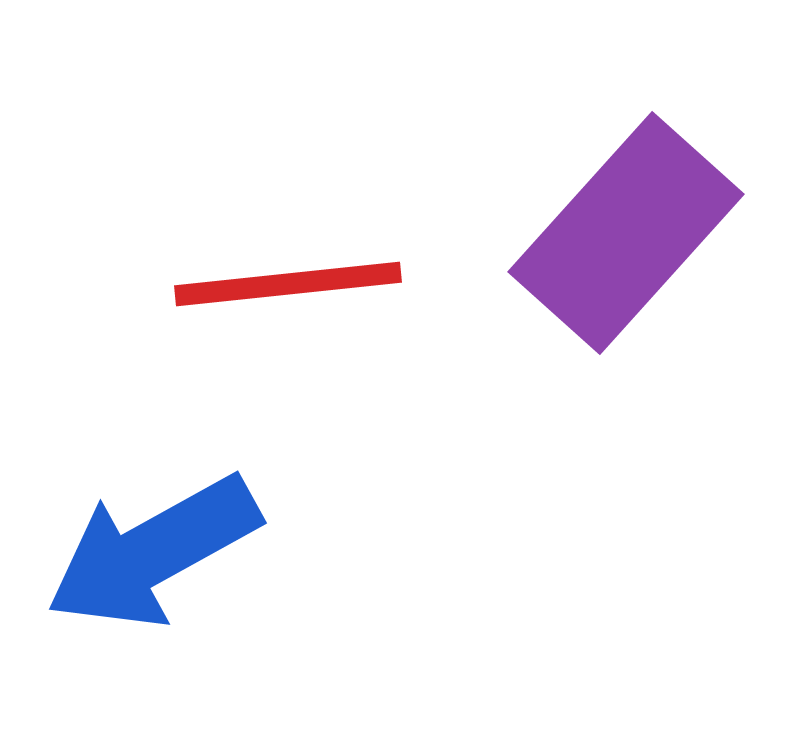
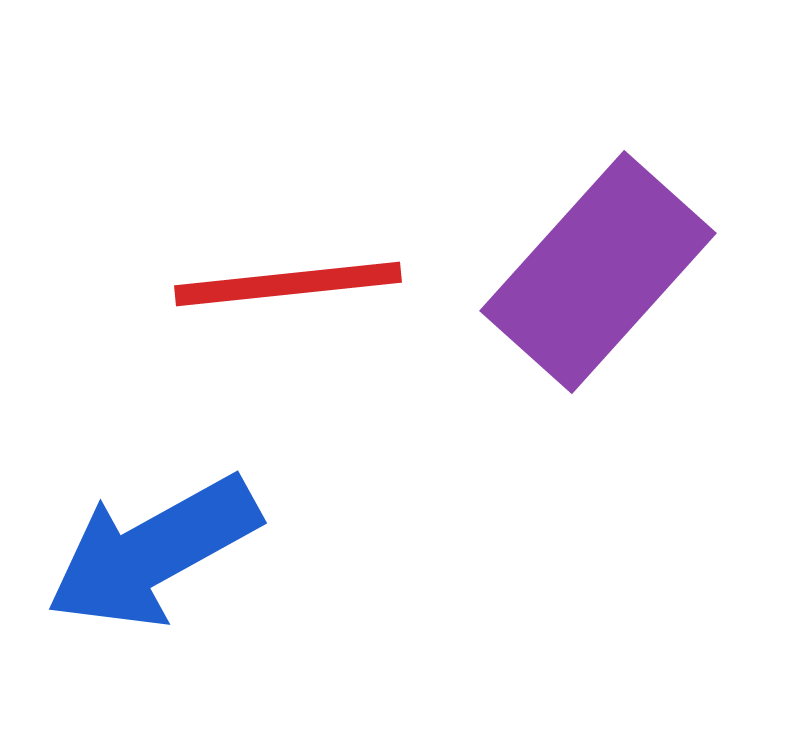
purple rectangle: moved 28 px left, 39 px down
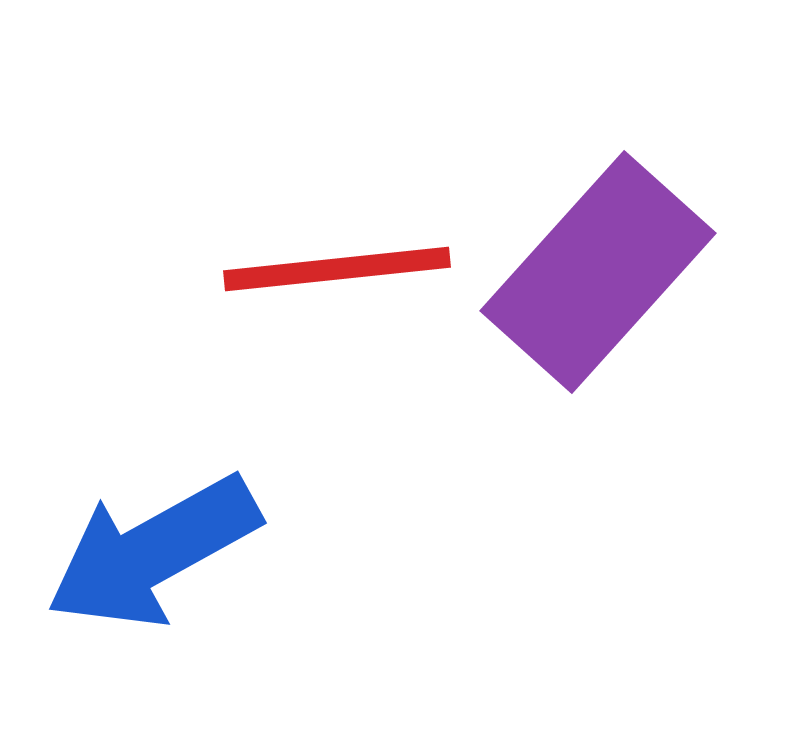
red line: moved 49 px right, 15 px up
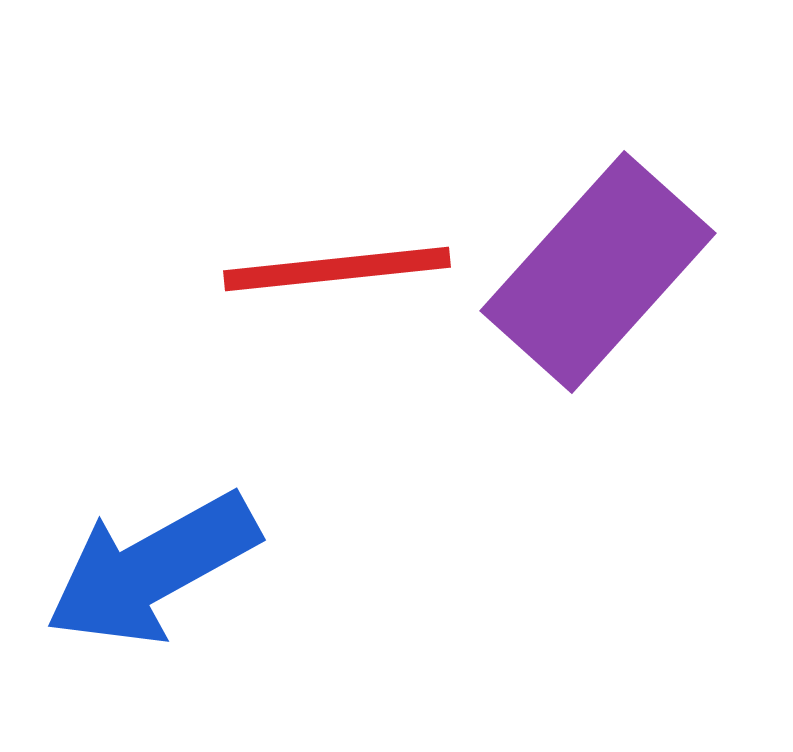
blue arrow: moved 1 px left, 17 px down
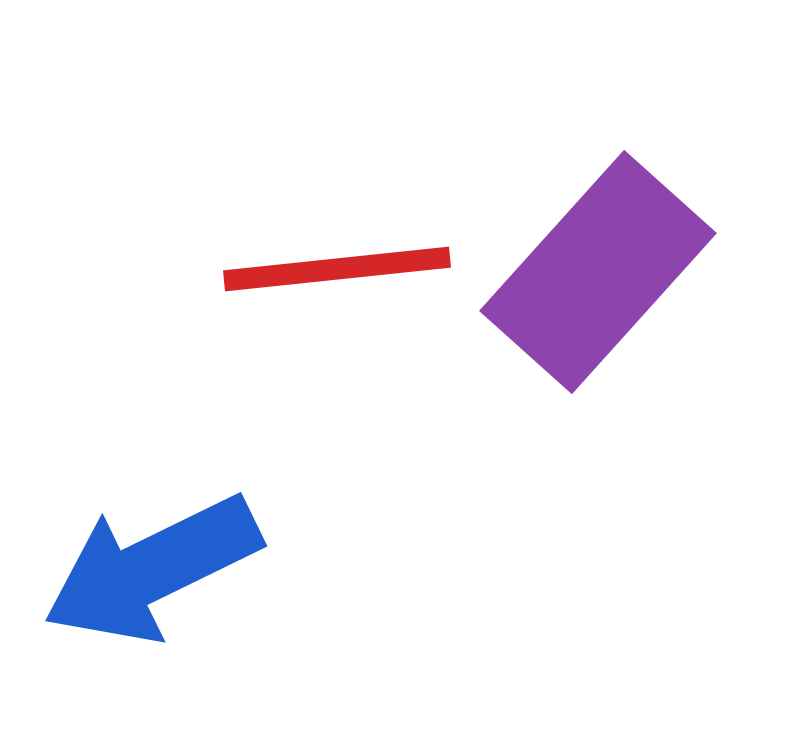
blue arrow: rotated 3 degrees clockwise
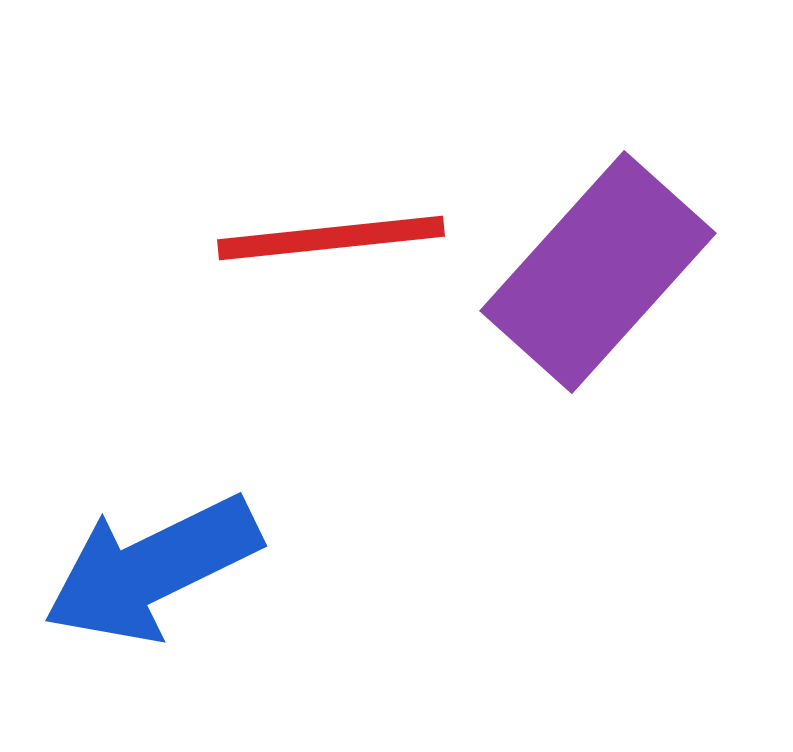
red line: moved 6 px left, 31 px up
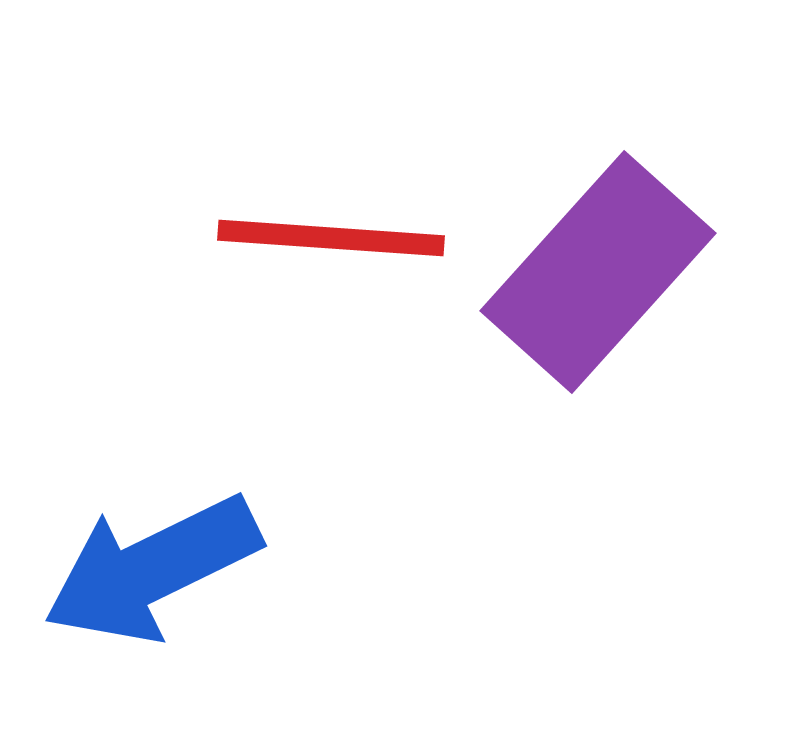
red line: rotated 10 degrees clockwise
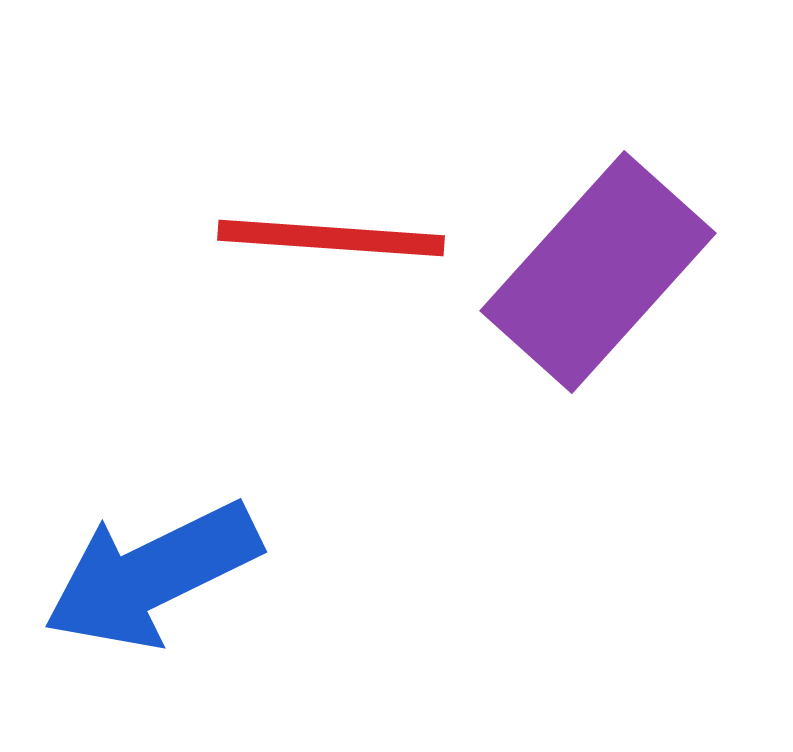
blue arrow: moved 6 px down
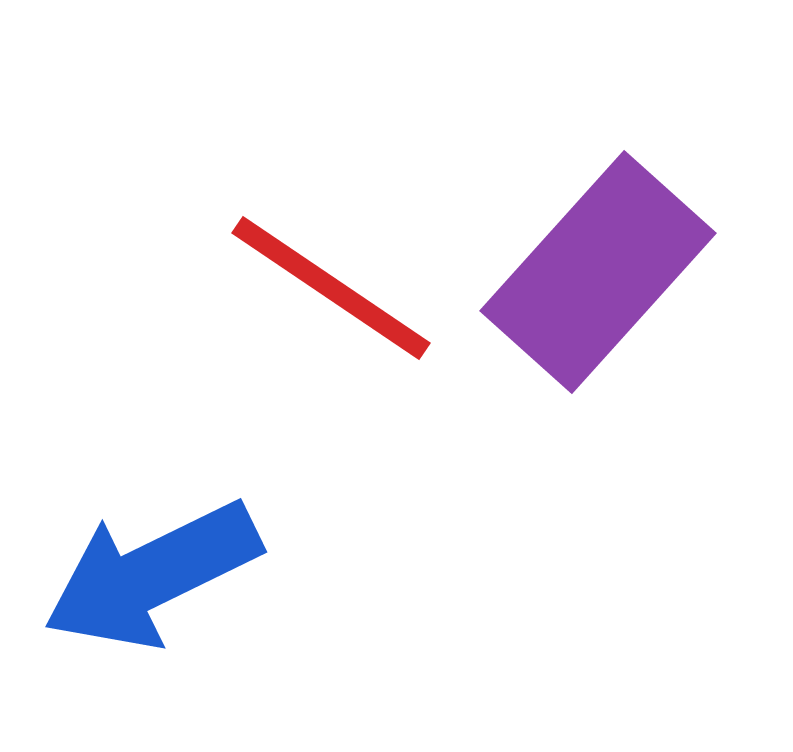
red line: moved 50 px down; rotated 30 degrees clockwise
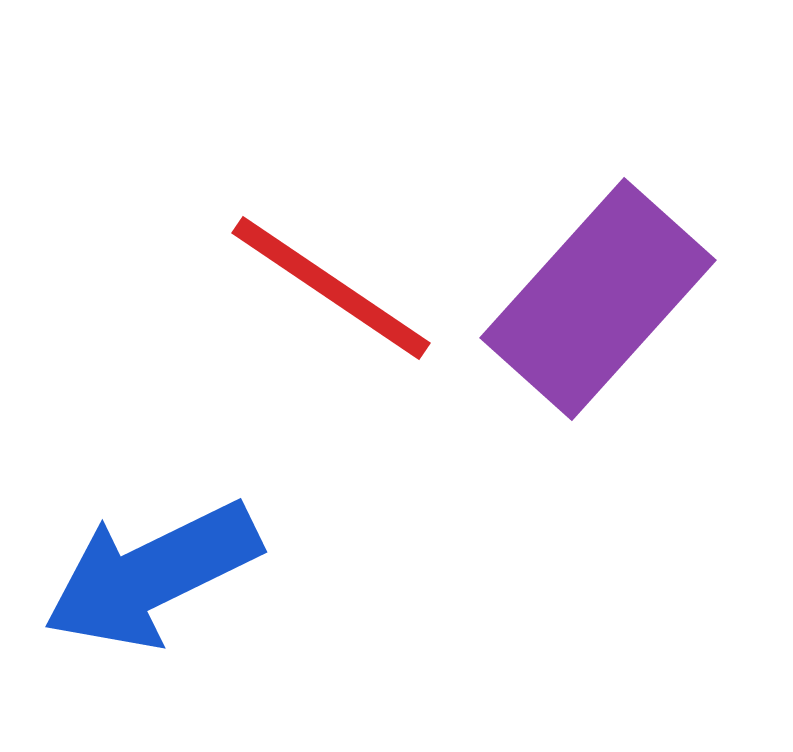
purple rectangle: moved 27 px down
